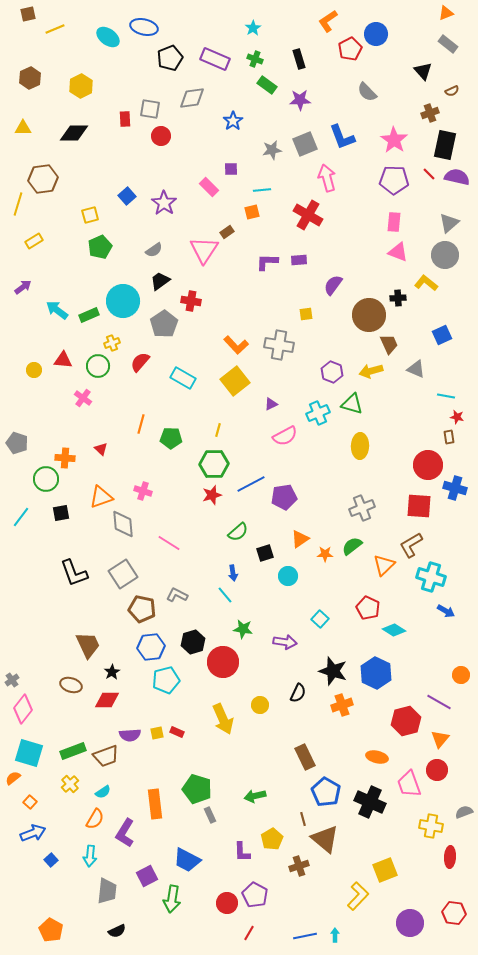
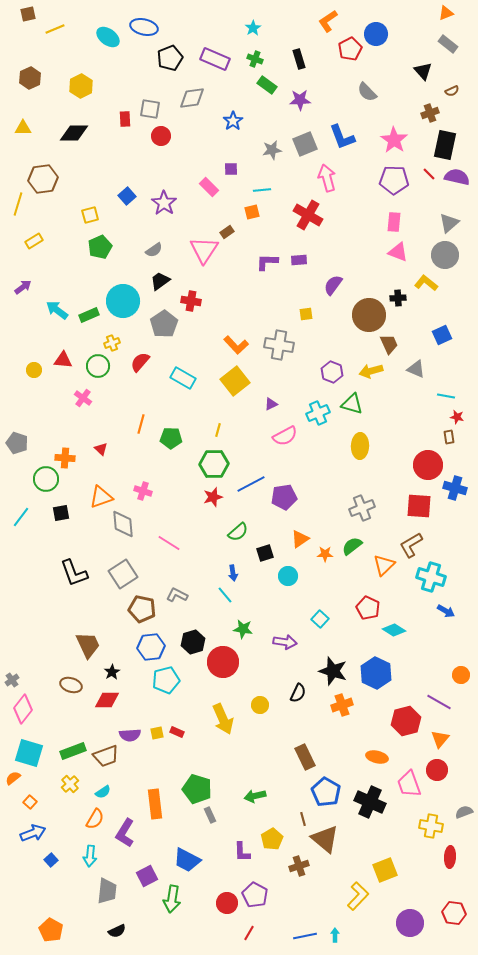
red star at (212, 495): moved 1 px right, 2 px down
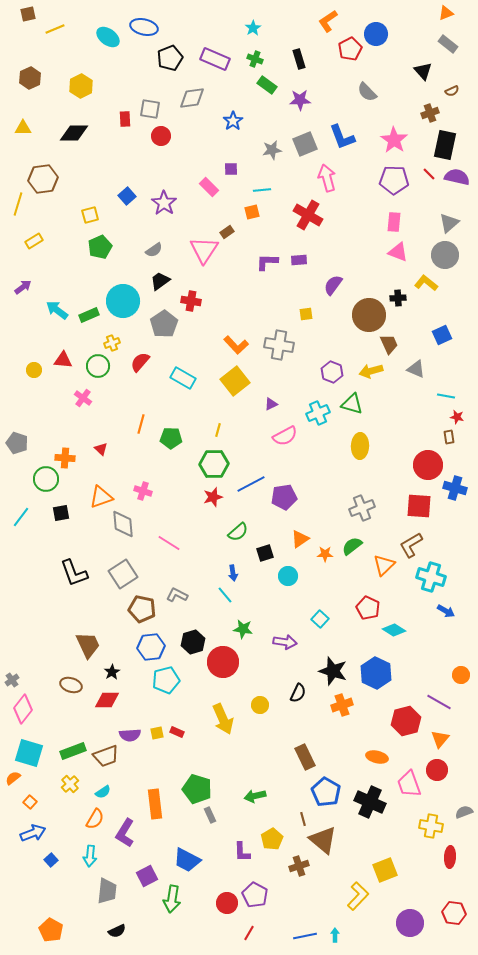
brown triangle at (325, 839): moved 2 px left, 1 px down
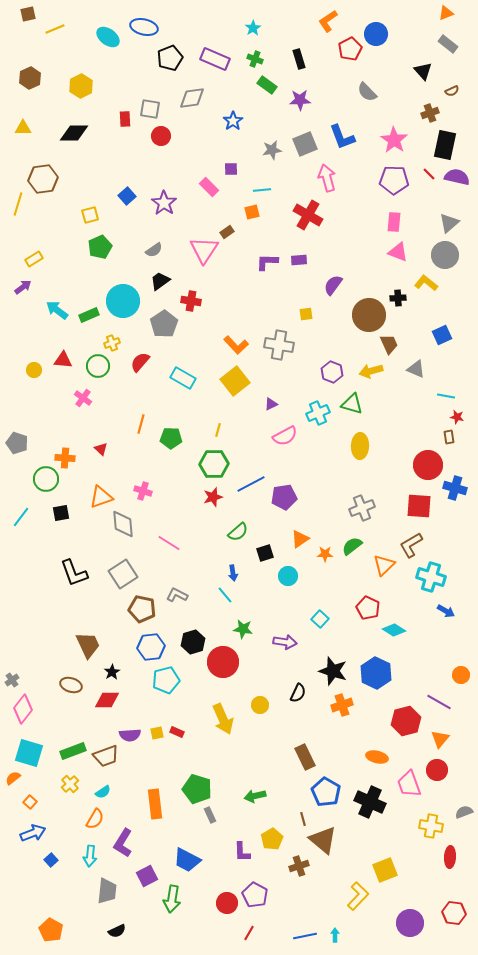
yellow rectangle at (34, 241): moved 18 px down
purple L-shape at (125, 833): moved 2 px left, 10 px down
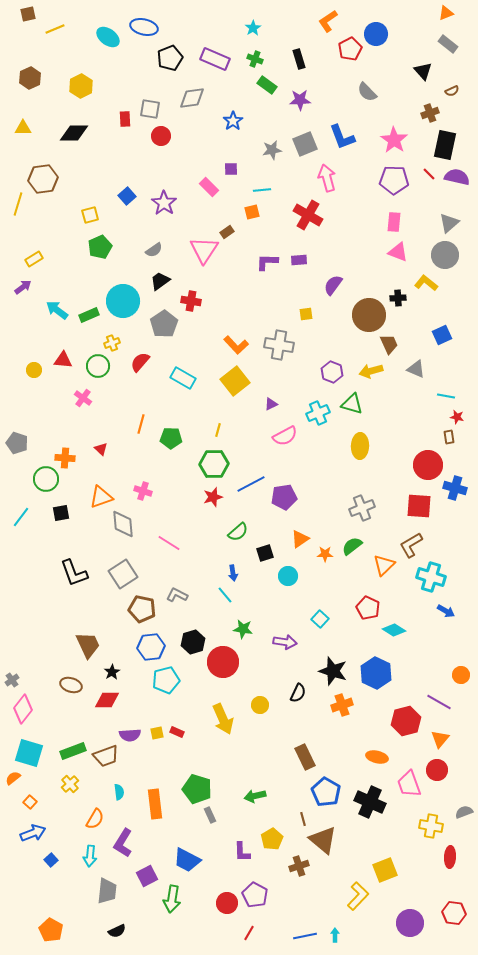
cyan semicircle at (103, 792): moved 16 px right; rotated 63 degrees counterclockwise
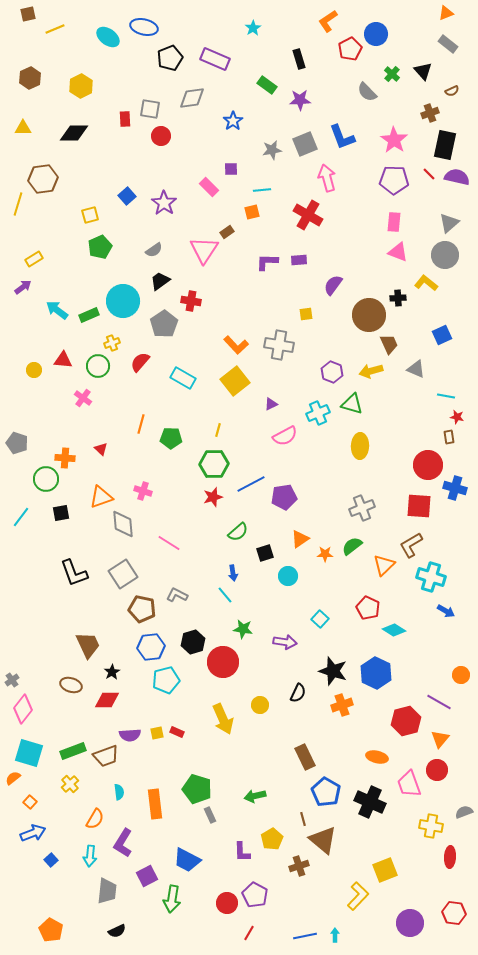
green cross at (255, 59): moved 137 px right, 15 px down; rotated 21 degrees clockwise
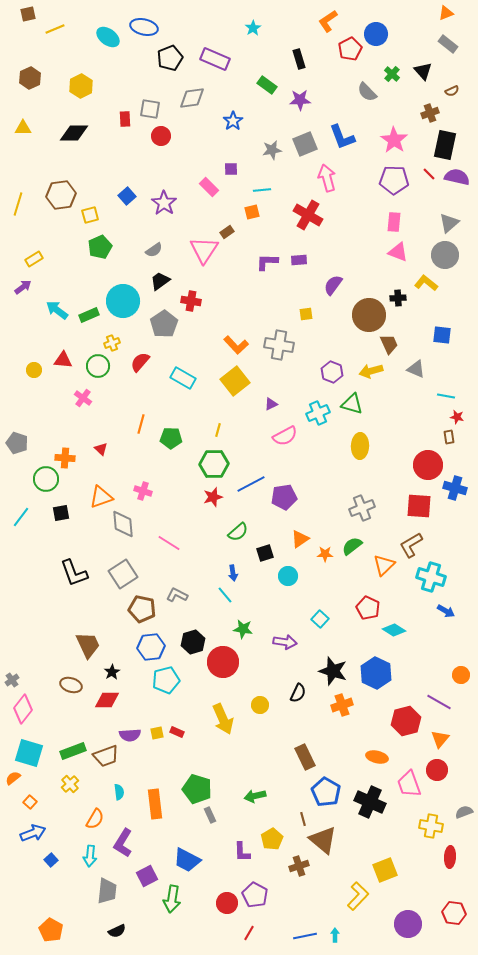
brown hexagon at (43, 179): moved 18 px right, 16 px down
blue square at (442, 335): rotated 30 degrees clockwise
purple circle at (410, 923): moved 2 px left, 1 px down
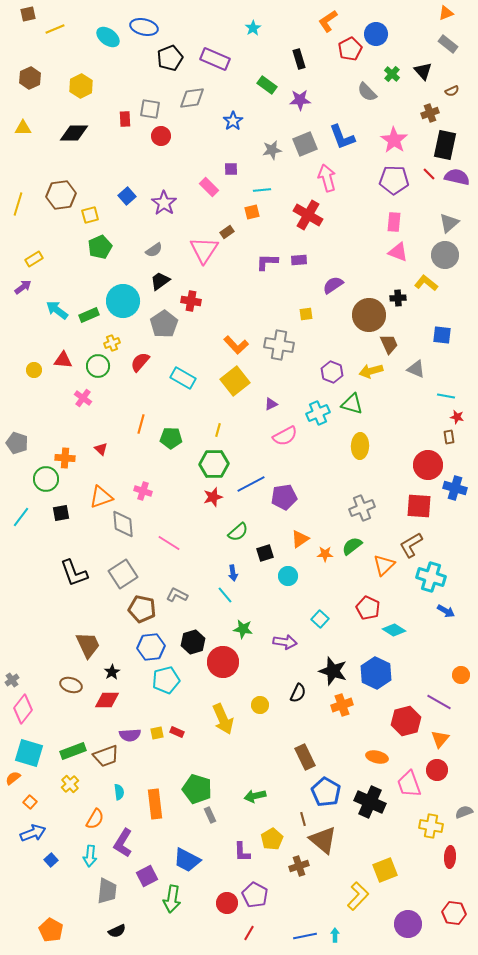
purple semicircle at (333, 285): rotated 20 degrees clockwise
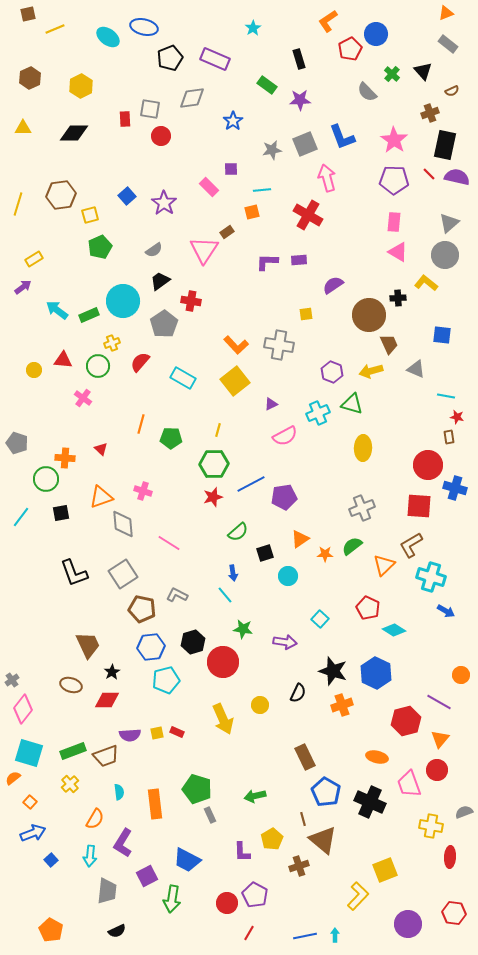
pink triangle at (398, 252): rotated 10 degrees clockwise
yellow ellipse at (360, 446): moved 3 px right, 2 px down
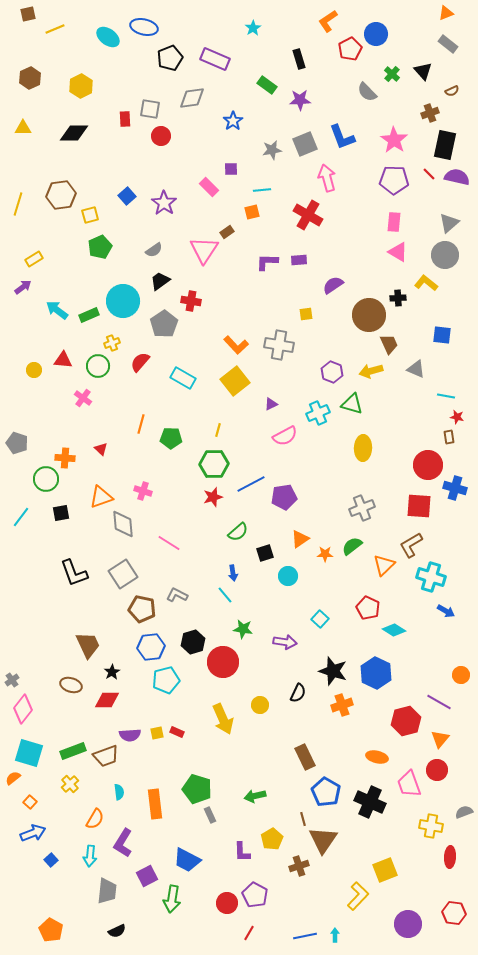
brown triangle at (323, 840): rotated 24 degrees clockwise
